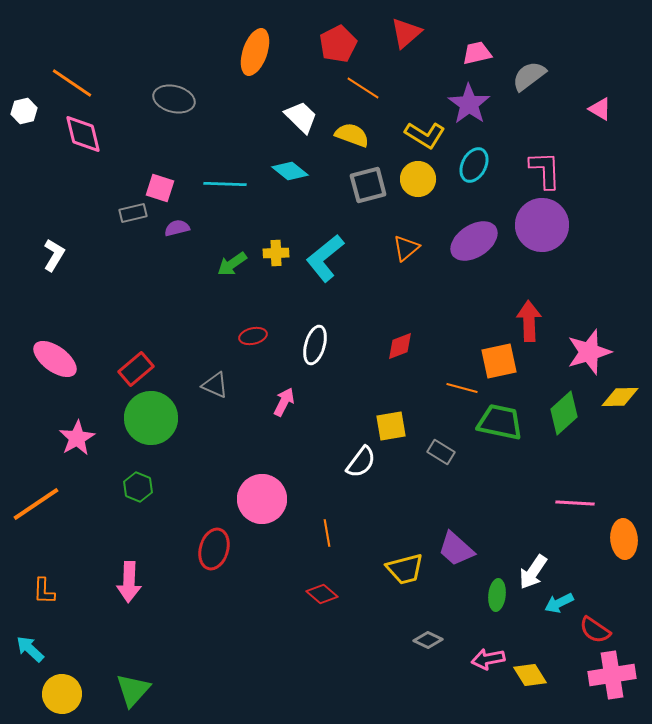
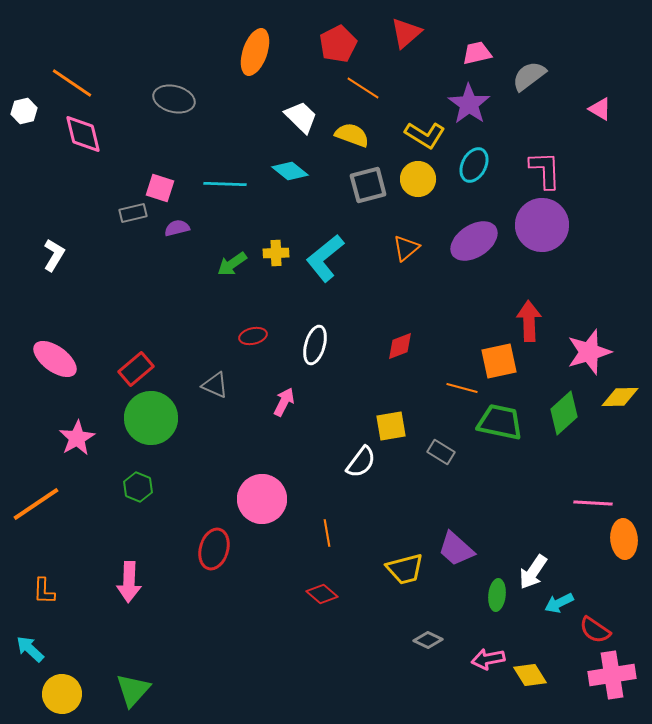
pink line at (575, 503): moved 18 px right
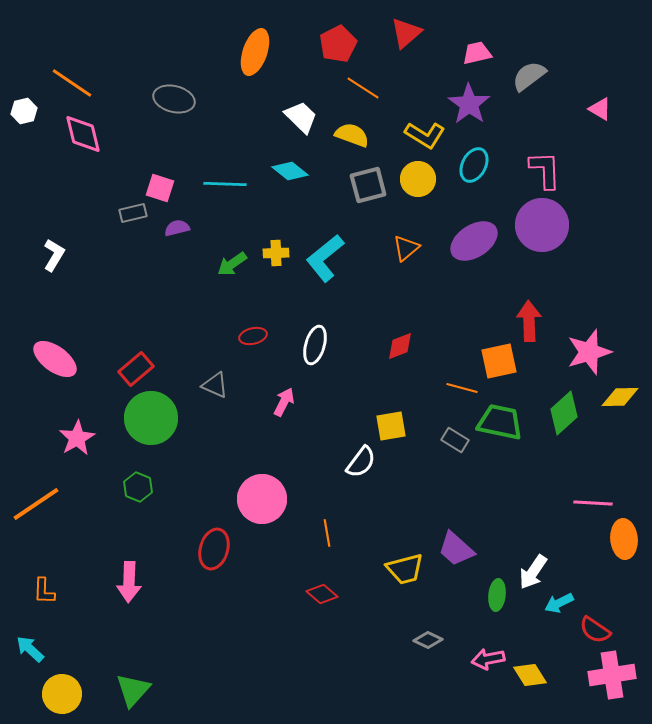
gray rectangle at (441, 452): moved 14 px right, 12 px up
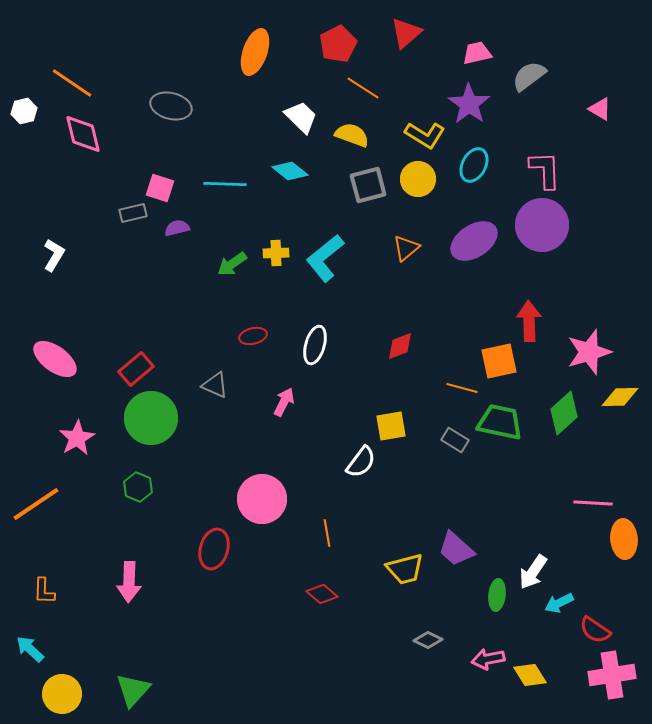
gray ellipse at (174, 99): moved 3 px left, 7 px down
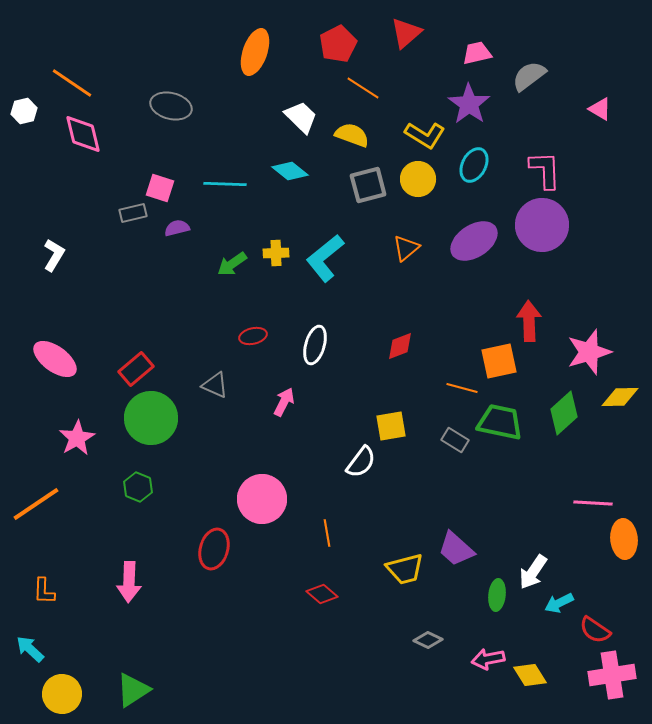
green triangle at (133, 690): rotated 15 degrees clockwise
